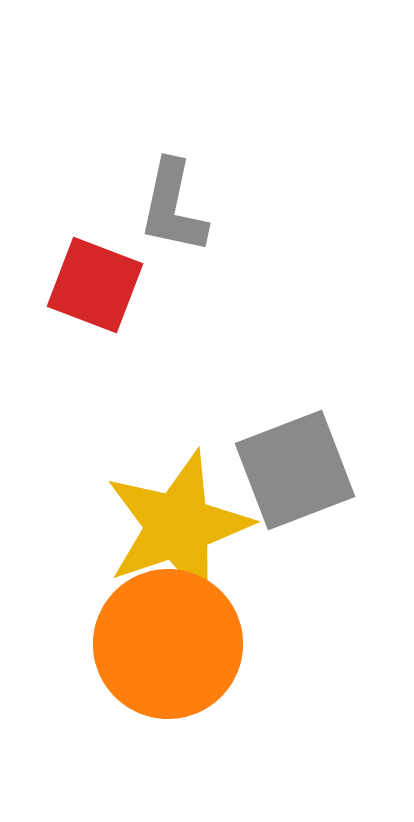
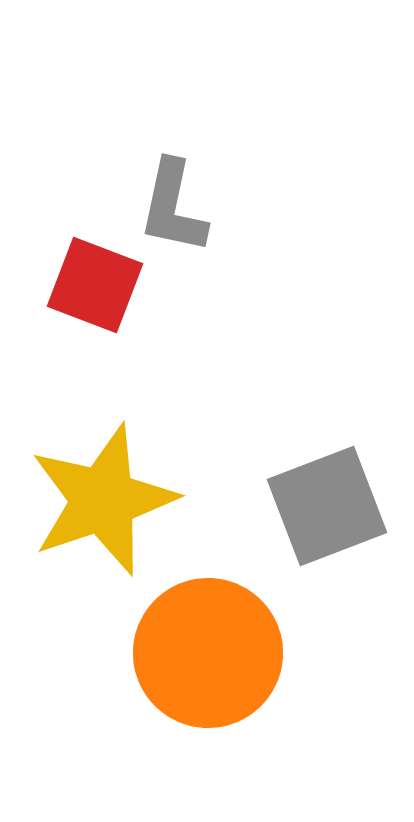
gray square: moved 32 px right, 36 px down
yellow star: moved 75 px left, 26 px up
orange circle: moved 40 px right, 9 px down
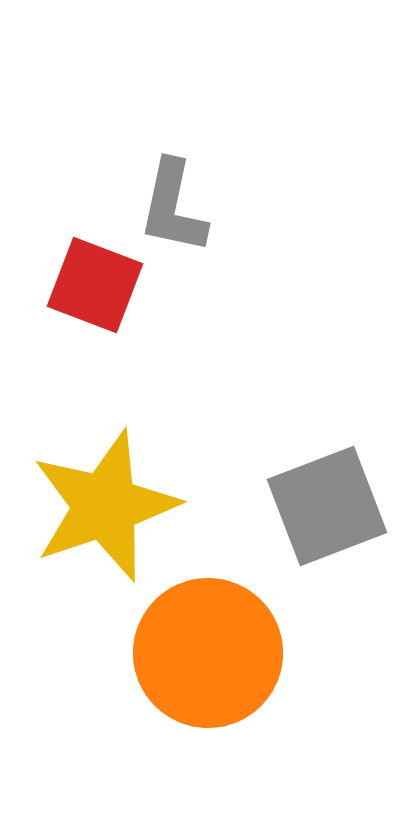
yellow star: moved 2 px right, 6 px down
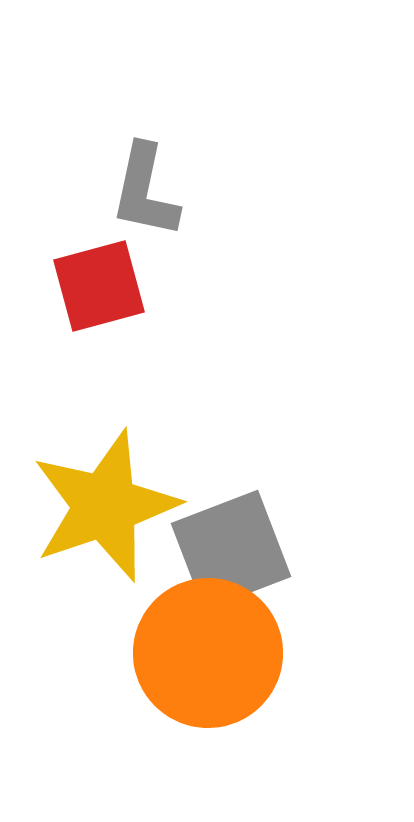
gray L-shape: moved 28 px left, 16 px up
red square: moved 4 px right, 1 px down; rotated 36 degrees counterclockwise
gray square: moved 96 px left, 44 px down
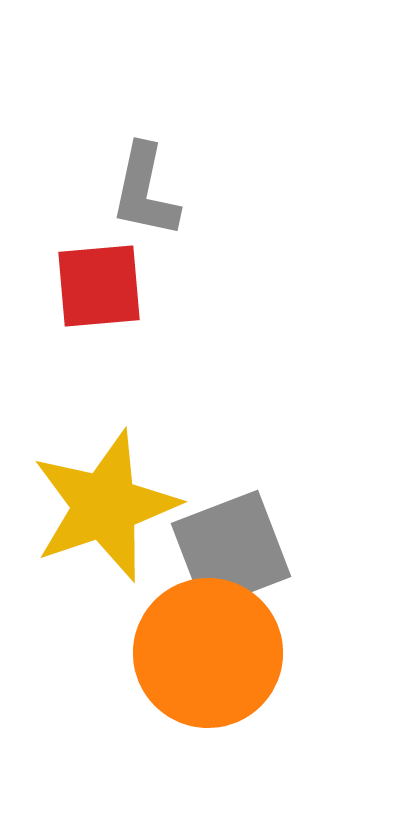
red square: rotated 10 degrees clockwise
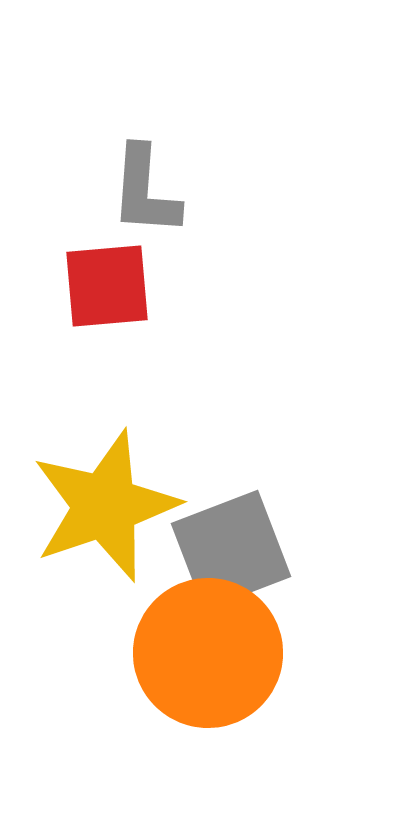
gray L-shape: rotated 8 degrees counterclockwise
red square: moved 8 px right
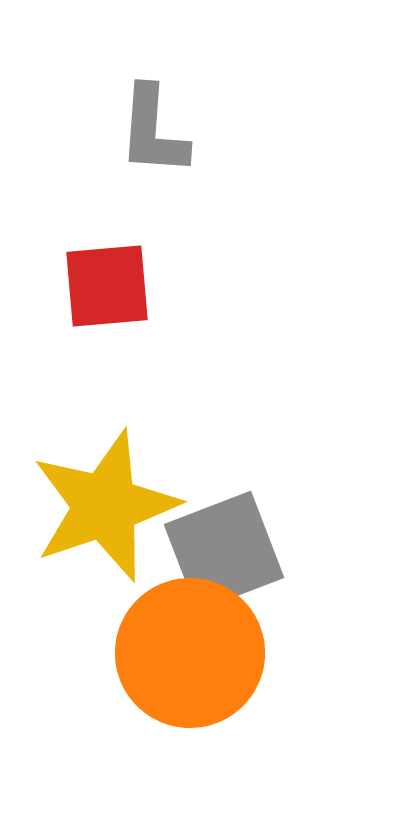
gray L-shape: moved 8 px right, 60 px up
gray square: moved 7 px left, 1 px down
orange circle: moved 18 px left
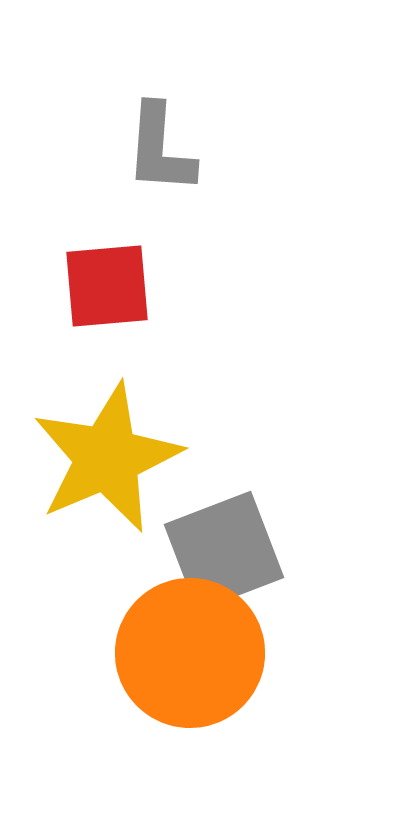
gray L-shape: moved 7 px right, 18 px down
yellow star: moved 2 px right, 48 px up; rotated 4 degrees counterclockwise
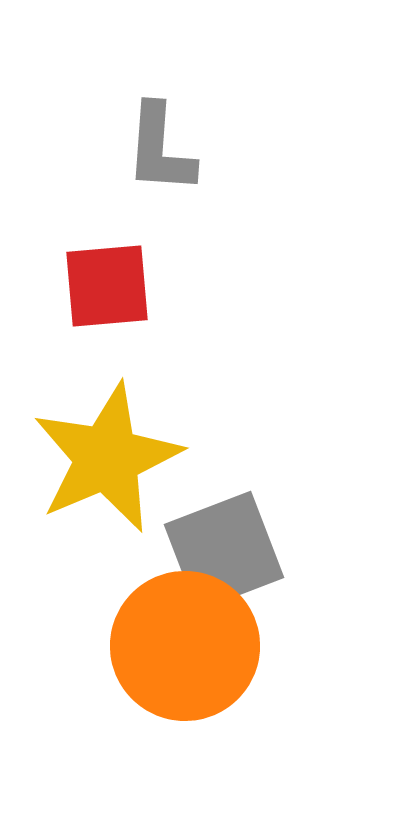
orange circle: moved 5 px left, 7 px up
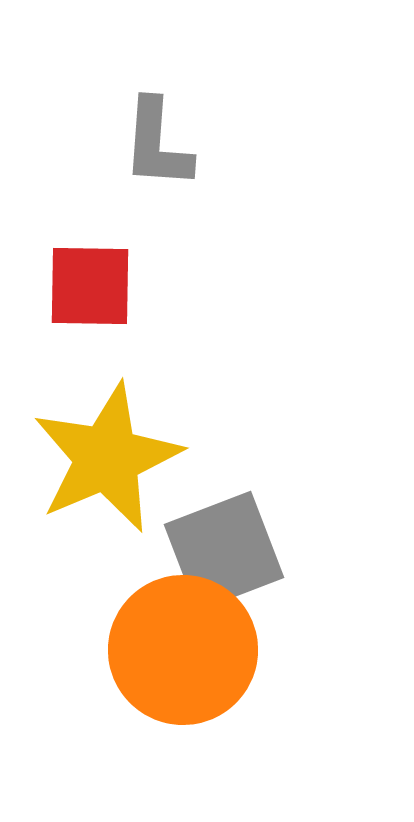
gray L-shape: moved 3 px left, 5 px up
red square: moved 17 px left; rotated 6 degrees clockwise
orange circle: moved 2 px left, 4 px down
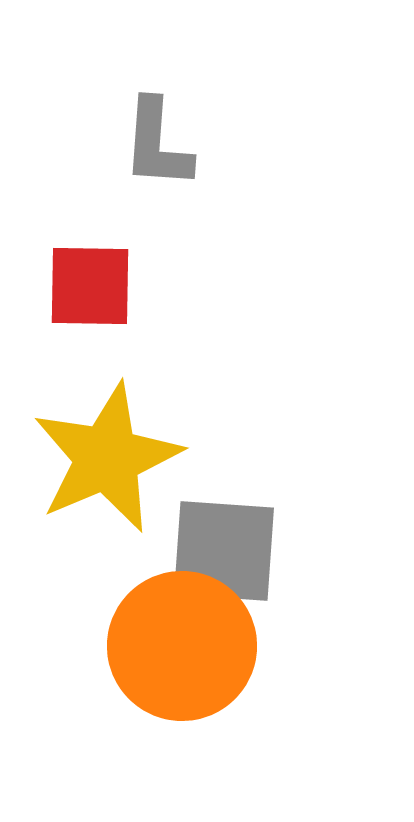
gray square: rotated 25 degrees clockwise
orange circle: moved 1 px left, 4 px up
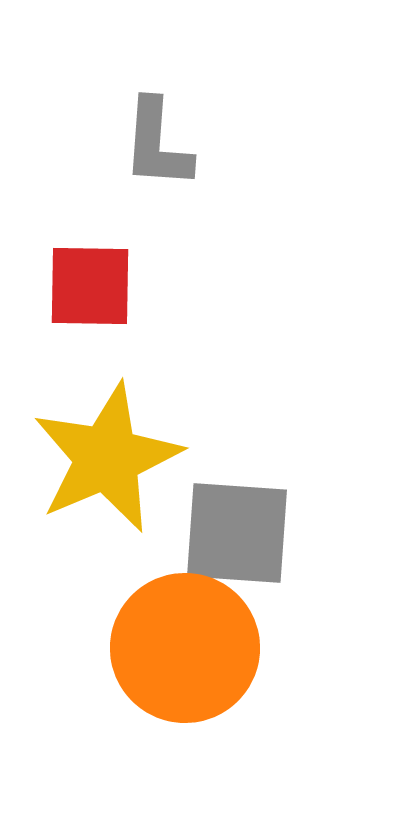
gray square: moved 13 px right, 18 px up
orange circle: moved 3 px right, 2 px down
